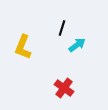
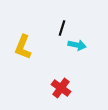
cyan arrow: rotated 48 degrees clockwise
red cross: moved 3 px left
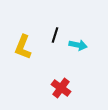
black line: moved 7 px left, 7 px down
cyan arrow: moved 1 px right
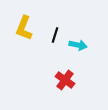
yellow L-shape: moved 1 px right, 19 px up
red cross: moved 4 px right, 8 px up
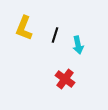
cyan arrow: rotated 66 degrees clockwise
red cross: moved 1 px up
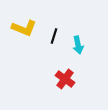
yellow L-shape: rotated 90 degrees counterclockwise
black line: moved 1 px left, 1 px down
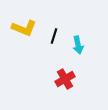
red cross: rotated 24 degrees clockwise
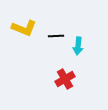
black line: moved 2 px right; rotated 70 degrees clockwise
cyan arrow: moved 1 px down; rotated 18 degrees clockwise
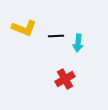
cyan arrow: moved 3 px up
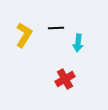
yellow L-shape: moved 7 px down; rotated 80 degrees counterclockwise
black line: moved 8 px up
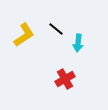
black line: moved 1 px down; rotated 42 degrees clockwise
yellow L-shape: rotated 25 degrees clockwise
